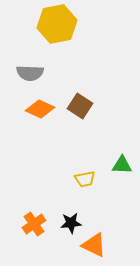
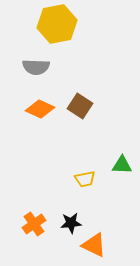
gray semicircle: moved 6 px right, 6 px up
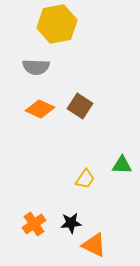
yellow trapezoid: rotated 45 degrees counterclockwise
